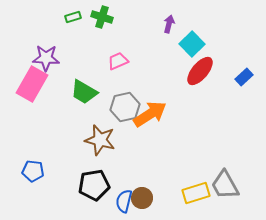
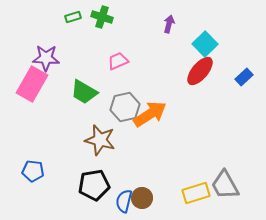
cyan square: moved 13 px right
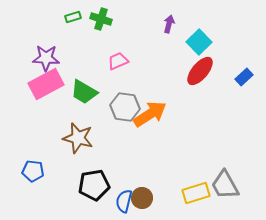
green cross: moved 1 px left, 2 px down
cyan square: moved 6 px left, 2 px up
pink rectangle: moved 14 px right; rotated 32 degrees clockwise
gray hexagon: rotated 20 degrees clockwise
brown star: moved 22 px left, 2 px up
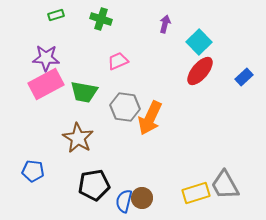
green rectangle: moved 17 px left, 2 px up
purple arrow: moved 4 px left
green trapezoid: rotated 20 degrees counterclockwise
orange arrow: moved 4 px down; rotated 148 degrees clockwise
brown star: rotated 16 degrees clockwise
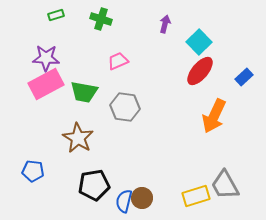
orange arrow: moved 64 px right, 2 px up
yellow rectangle: moved 3 px down
